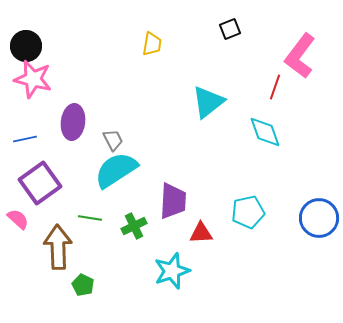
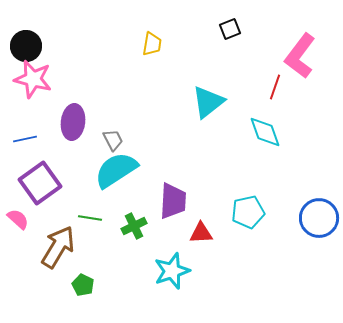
brown arrow: rotated 33 degrees clockwise
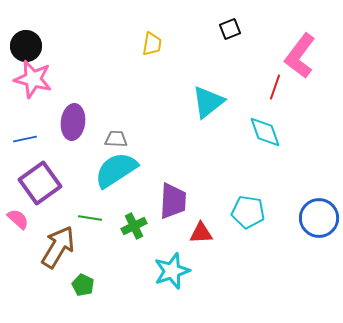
gray trapezoid: moved 3 px right, 1 px up; rotated 60 degrees counterclockwise
cyan pentagon: rotated 20 degrees clockwise
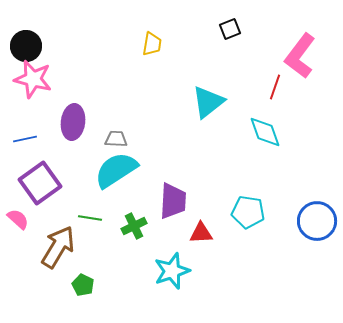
blue circle: moved 2 px left, 3 px down
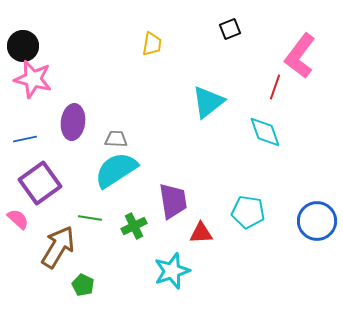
black circle: moved 3 px left
purple trapezoid: rotated 12 degrees counterclockwise
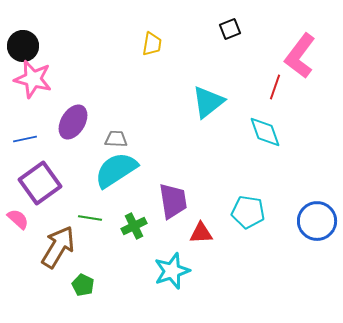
purple ellipse: rotated 24 degrees clockwise
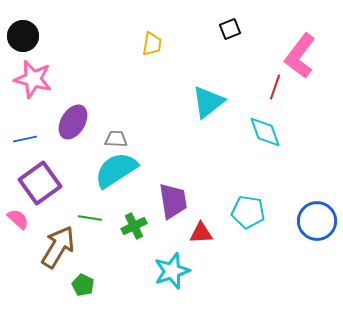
black circle: moved 10 px up
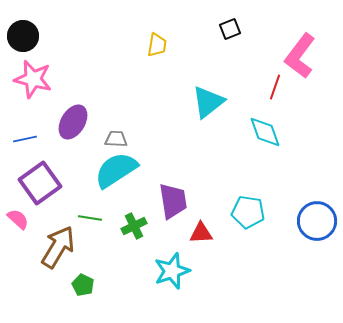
yellow trapezoid: moved 5 px right, 1 px down
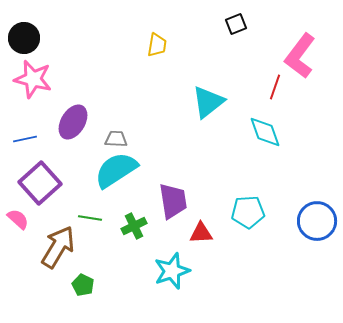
black square: moved 6 px right, 5 px up
black circle: moved 1 px right, 2 px down
purple square: rotated 6 degrees counterclockwise
cyan pentagon: rotated 12 degrees counterclockwise
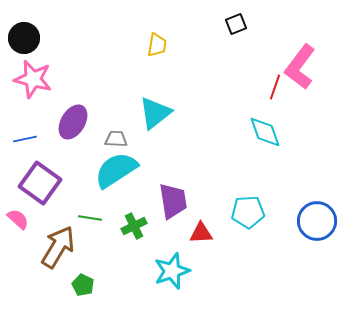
pink L-shape: moved 11 px down
cyan triangle: moved 53 px left, 11 px down
purple square: rotated 12 degrees counterclockwise
